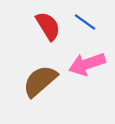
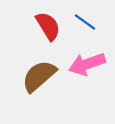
brown semicircle: moved 1 px left, 5 px up
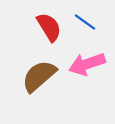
red semicircle: moved 1 px right, 1 px down
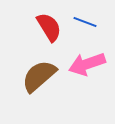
blue line: rotated 15 degrees counterclockwise
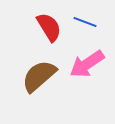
pink arrow: rotated 15 degrees counterclockwise
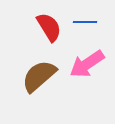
blue line: rotated 20 degrees counterclockwise
